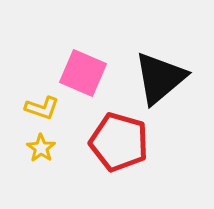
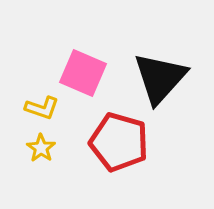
black triangle: rotated 8 degrees counterclockwise
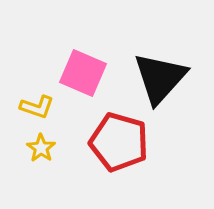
yellow L-shape: moved 5 px left, 1 px up
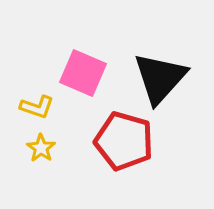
red pentagon: moved 5 px right, 1 px up
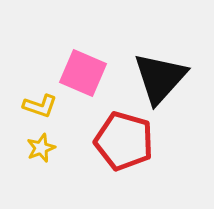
yellow L-shape: moved 3 px right, 1 px up
yellow star: rotated 16 degrees clockwise
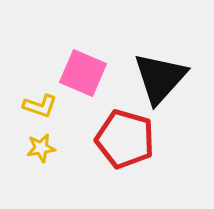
red pentagon: moved 1 px right, 2 px up
yellow star: rotated 12 degrees clockwise
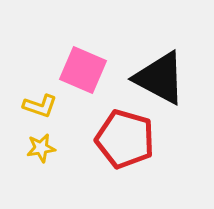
pink square: moved 3 px up
black triangle: rotated 44 degrees counterclockwise
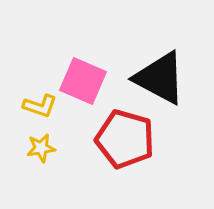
pink square: moved 11 px down
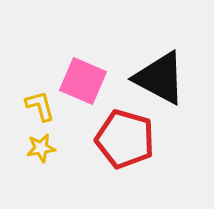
yellow L-shape: rotated 124 degrees counterclockwise
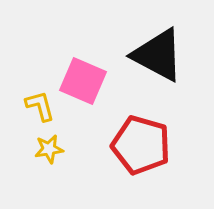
black triangle: moved 2 px left, 23 px up
red pentagon: moved 16 px right, 6 px down
yellow star: moved 8 px right, 1 px down
